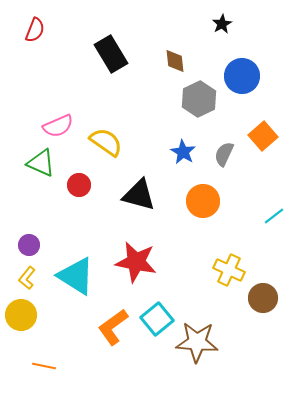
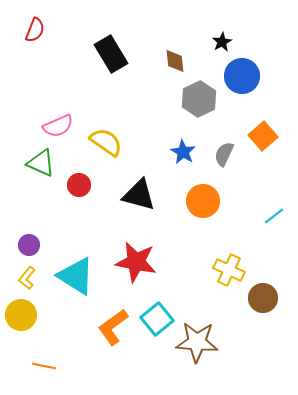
black star: moved 18 px down
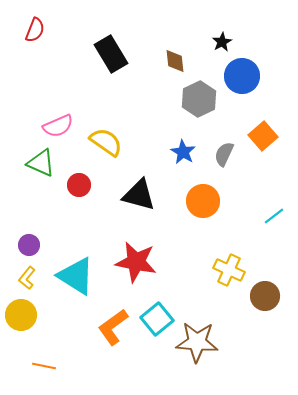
brown circle: moved 2 px right, 2 px up
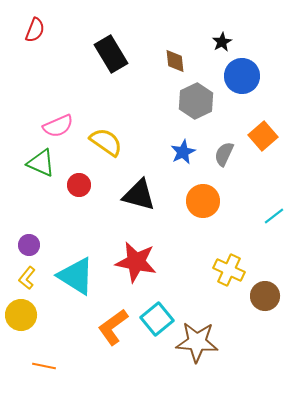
gray hexagon: moved 3 px left, 2 px down
blue star: rotated 15 degrees clockwise
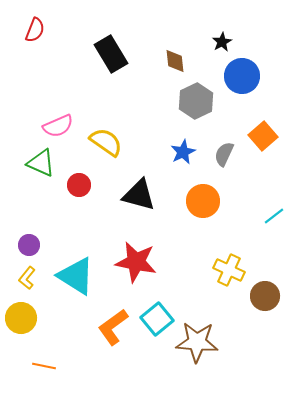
yellow circle: moved 3 px down
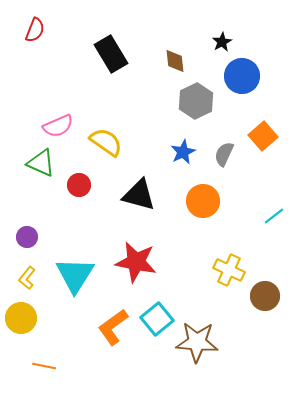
purple circle: moved 2 px left, 8 px up
cyan triangle: moved 1 px left, 1 px up; rotated 30 degrees clockwise
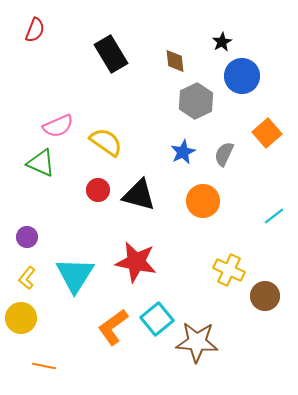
orange square: moved 4 px right, 3 px up
red circle: moved 19 px right, 5 px down
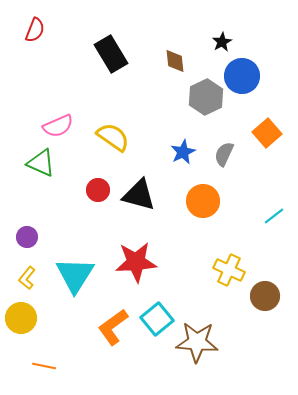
gray hexagon: moved 10 px right, 4 px up
yellow semicircle: moved 7 px right, 5 px up
red star: rotated 15 degrees counterclockwise
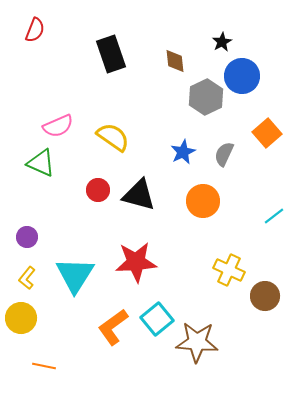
black rectangle: rotated 12 degrees clockwise
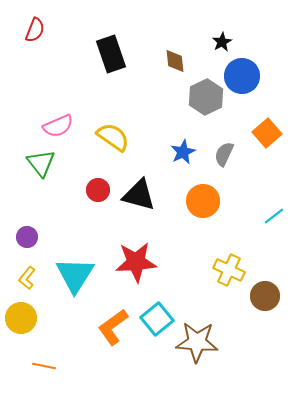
green triangle: rotated 28 degrees clockwise
